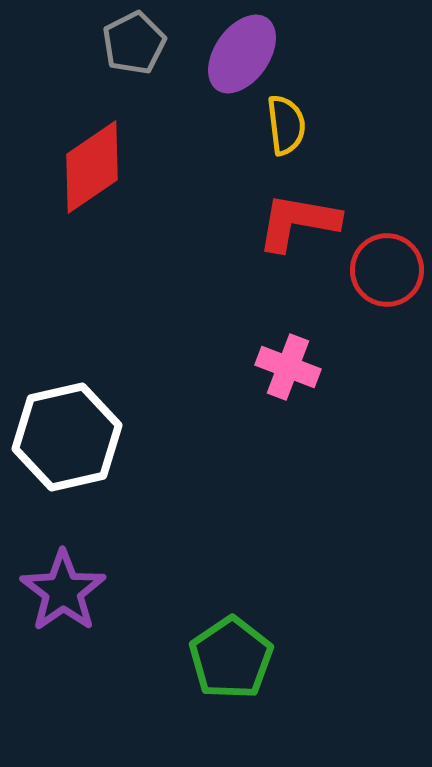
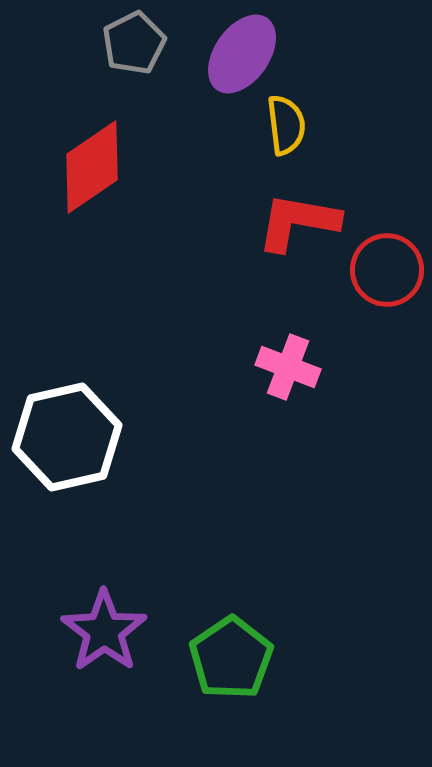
purple star: moved 41 px right, 40 px down
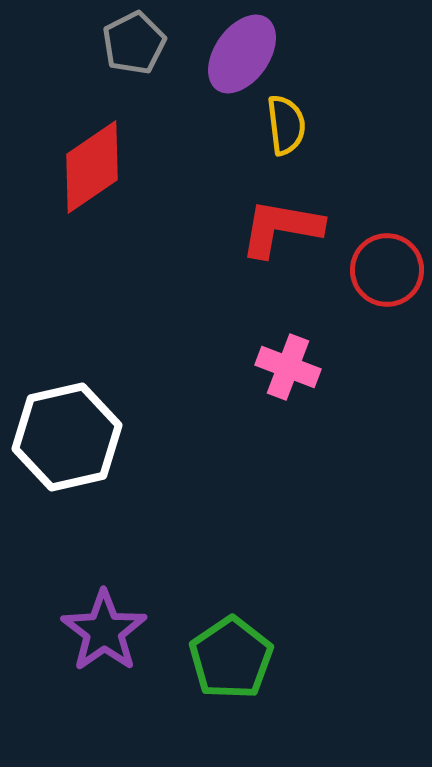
red L-shape: moved 17 px left, 6 px down
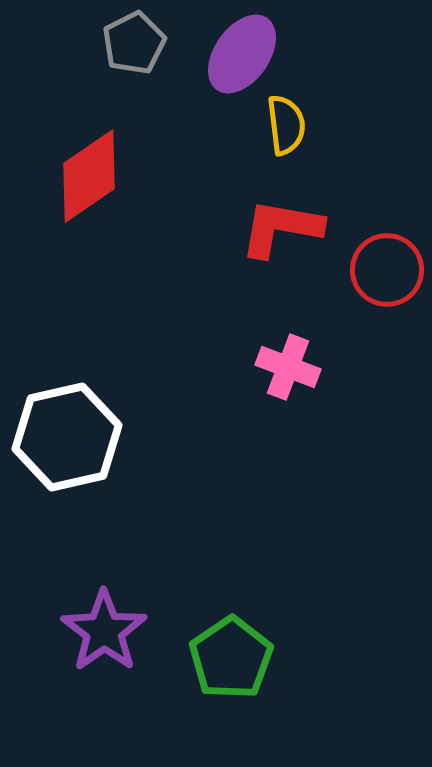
red diamond: moved 3 px left, 9 px down
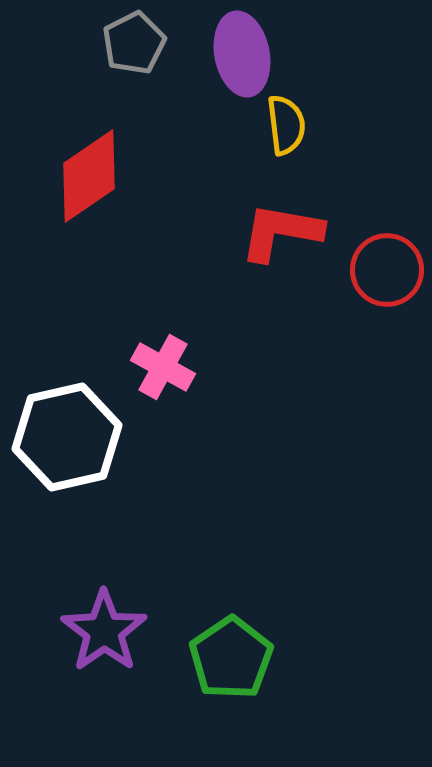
purple ellipse: rotated 46 degrees counterclockwise
red L-shape: moved 4 px down
pink cross: moved 125 px left; rotated 8 degrees clockwise
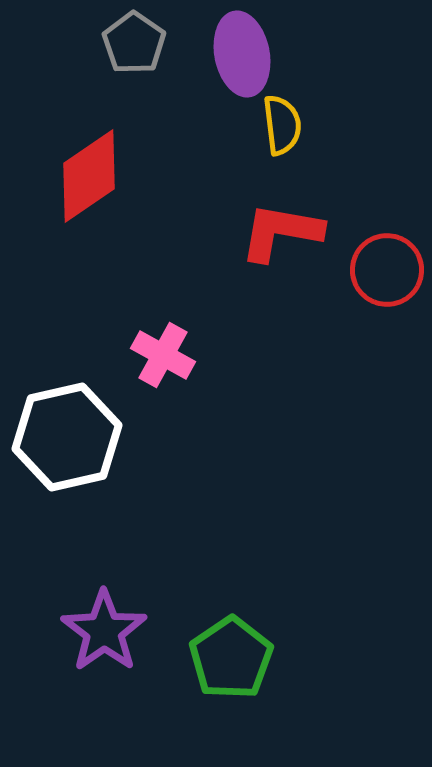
gray pentagon: rotated 10 degrees counterclockwise
yellow semicircle: moved 4 px left
pink cross: moved 12 px up
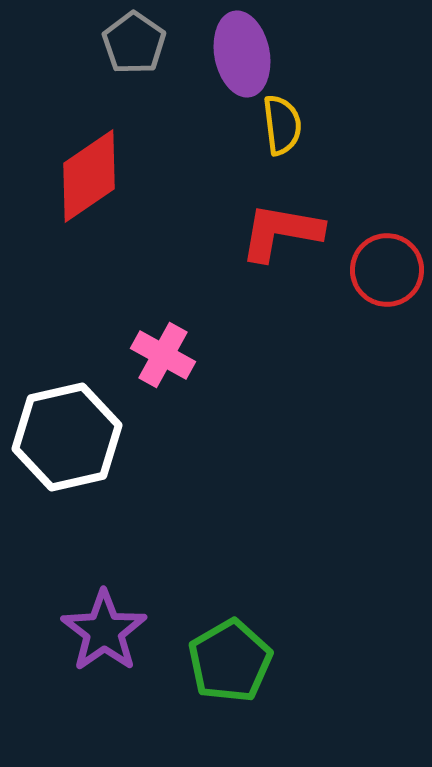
green pentagon: moved 1 px left, 3 px down; rotated 4 degrees clockwise
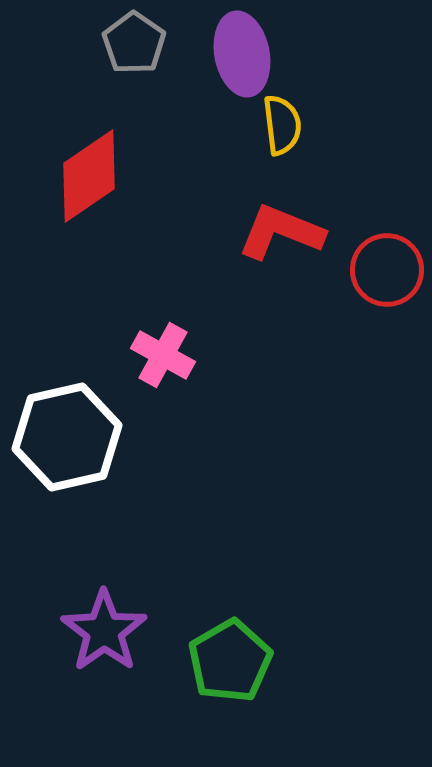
red L-shape: rotated 12 degrees clockwise
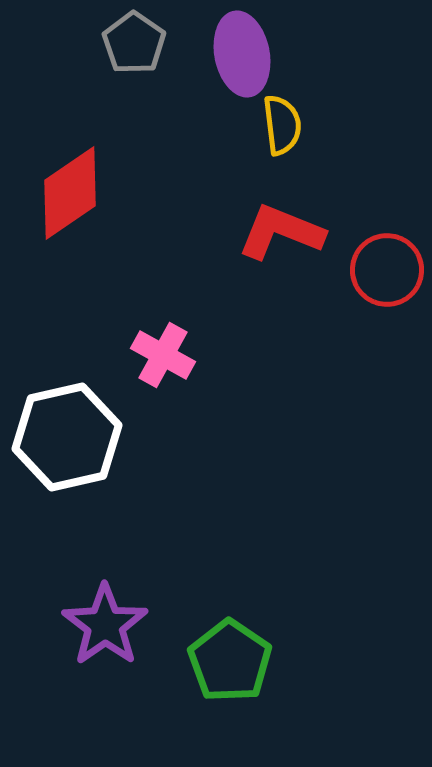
red diamond: moved 19 px left, 17 px down
purple star: moved 1 px right, 6 px up
green pentagon: rotated 8 degrees counterclockwise
